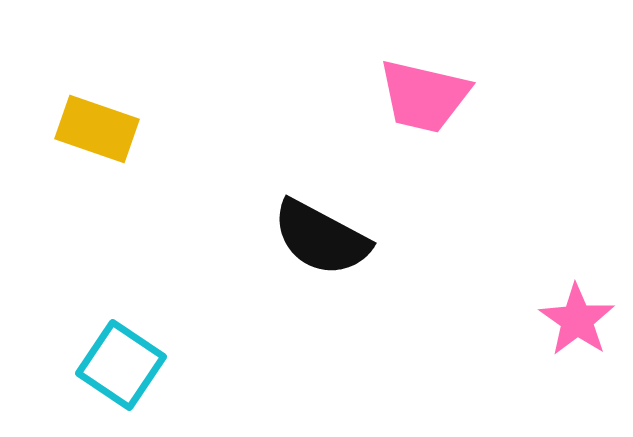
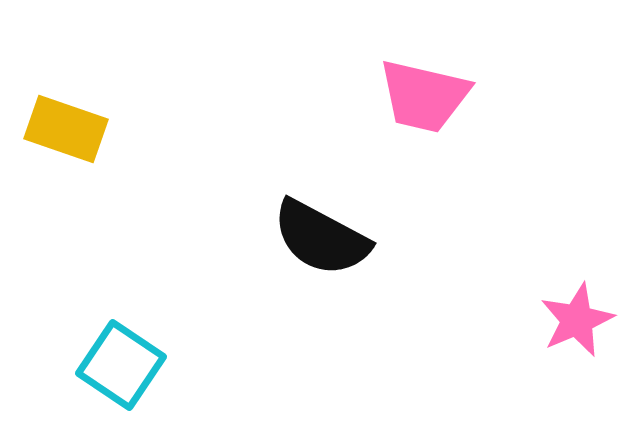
yellow rectangle: moved 31 px left
pink star: rotated 14 degrees clockwise
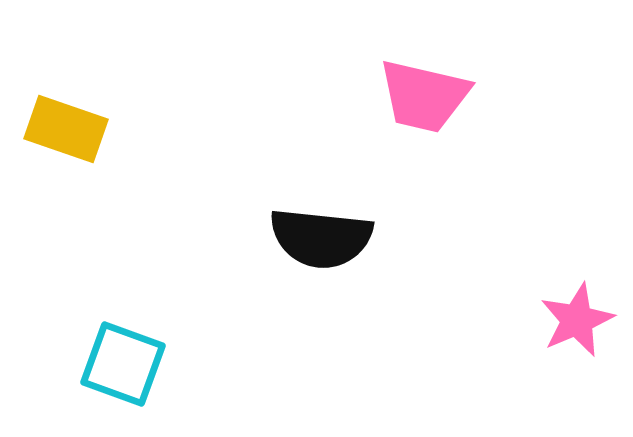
black semicircle: rotated 22 degrees counterclockwise
cyan square: moved 2 px right, 1 px up; rotated 14 degrees counterclockwise
